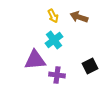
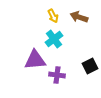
cyan cross: moved 1 px up
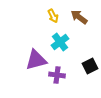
brown arrow: rotated 18 degrees clockwise
cyan cross: moved 6 px right, 3 px down
purple triangle: moved 1 px right; rotated 10 degrees counterclockwise
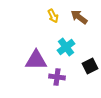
cyan cross: moved 6 px right, 5 px down
purple triangle: rotated 15 degrees clockwise
purple cross: moved 2 px down
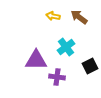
yellow arrow: rotated 128 degrees clockwise
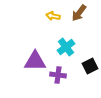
brown arrow: moved 4 px up; rotated 90 degrees counterclockwise
purple triangle: moved 1 px left, 1 px down
purple cross: moved 1 px right, 2 px up
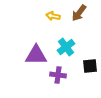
purple triangle: moved 1 px right, 6 px up
black square: rotated 21 degrees clockwise
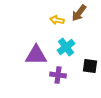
yellow arrow: moved 4 px right, 4 px down
black square: rotated 14 degrees clockwise
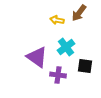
purple triangle: moved 1 px right, 2 px down; rotated 35 degrees clockwise
black square: moved 5 px left
